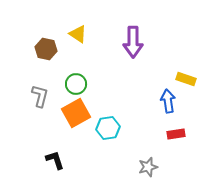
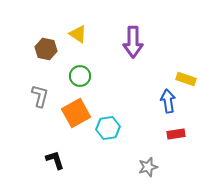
green circle: moved 4 px right, 8 px up
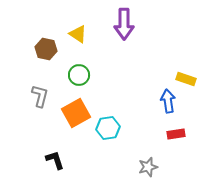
purple arrow: moved 9 px left, 18 px up
green circle: moved 1 px left, 1 px up
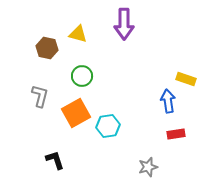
yellow triangle: rotated 18 degrees counterclockwise
brown hexagon: moved 1 px right, 1 px up
green circle: moved 3 px right, 1 px down
cyan hexagon: moved 2 px up
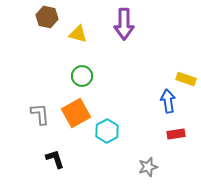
brown hexagon: moved 31 px up
gray L-shape: moved 18 px down; rotated 20 degrees counterclockwise
cyan hexagon: moved 1 px left, 5 px down; rotated 20 degrees counterclockwise
black L-shape: moved 1 px up
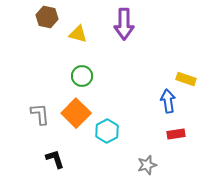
orange square: rotated 16 degrees counterclockwise
gray star: moved 1 px left, 2 px up
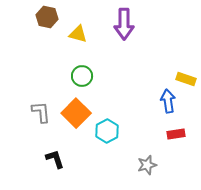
gray L-shape: moved 1 px right, 2 px up
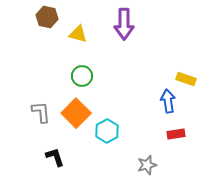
black L-shape: moved 2 px up
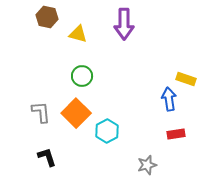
blue arrow: moved 1 px right, 2 px up
black L-shape: moved 8 px left
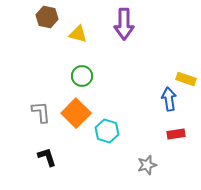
cyan hexagon: rotated 15 degrees counterclockwise
